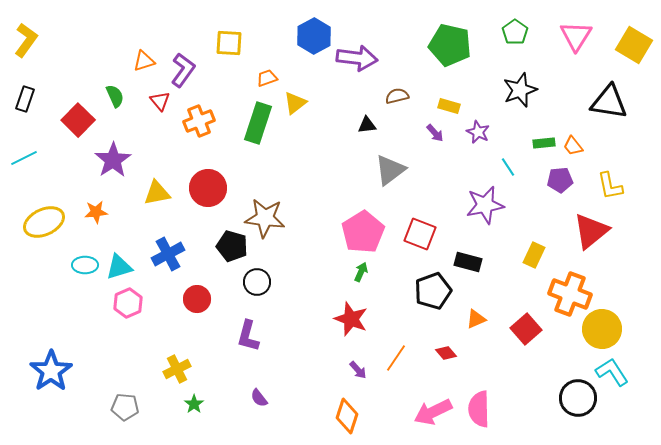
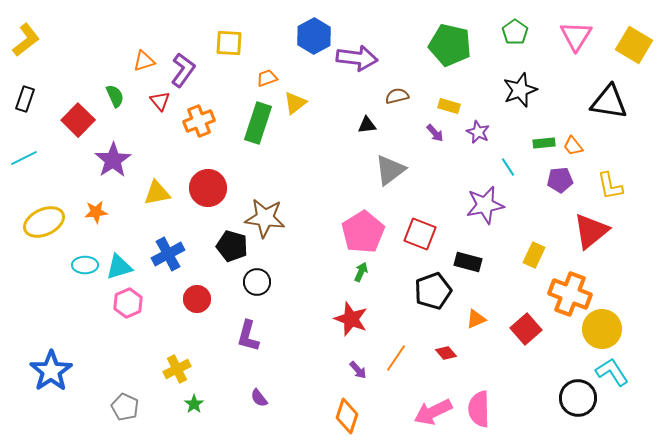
yellow L-shape at (26, 40): rotated 16 degrees clockwise
gray pentagon at (125, 407): rotated 20 degrees clockwise
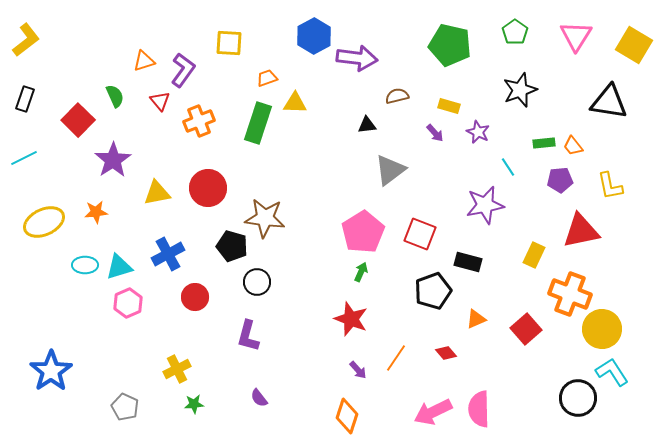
yellow triangle at (295, 103): rotated 40 degrees clockwise
red triangle at (591, 231): moved 10 px left; rotated 27 degrees clockwise
red circle at (197, 299): moved 2 px left, 2 px up
green star at (194, 404): rotated 30 degrees clockwise
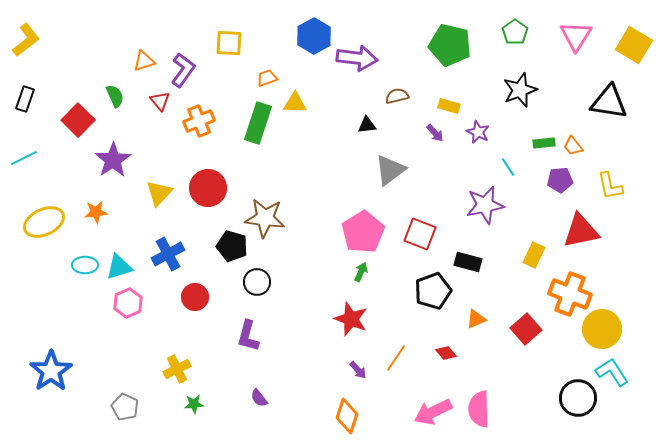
yellow triangle at (157, 193): moved 2 px right; rotated 36 degrees counterclockwise
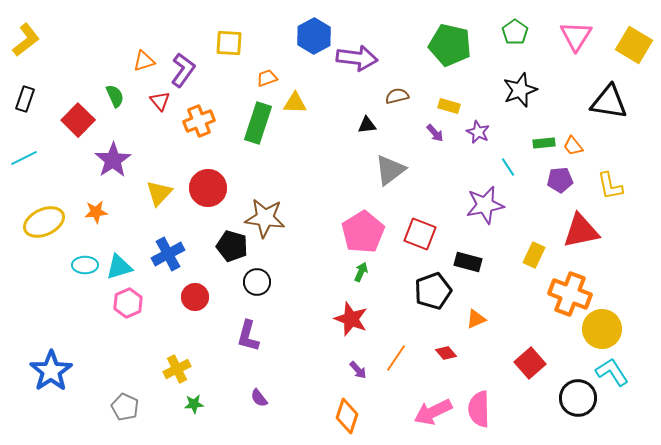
red square at (526, 329): moved 4 px right, 34 px down
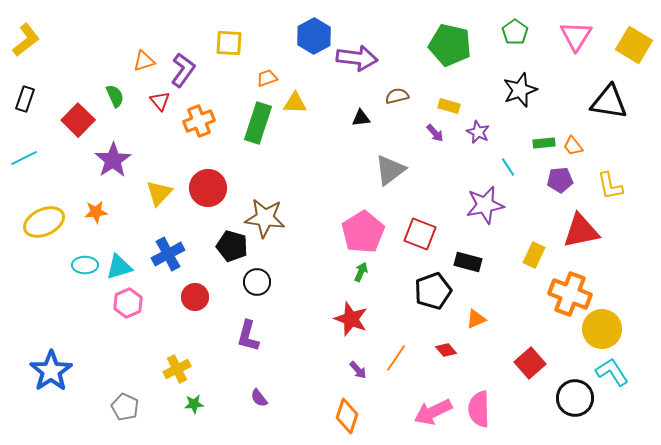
black triangle at (367, 125): moved 6 px left, 7 px up
red diamond at (446, 353): moved 3 px up
black circle at (578, 398): moved 3 px left
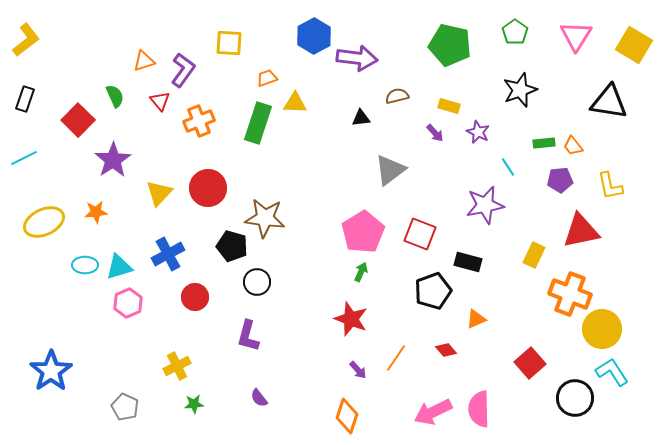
yellow cross at (177, 369): moved 3 px up
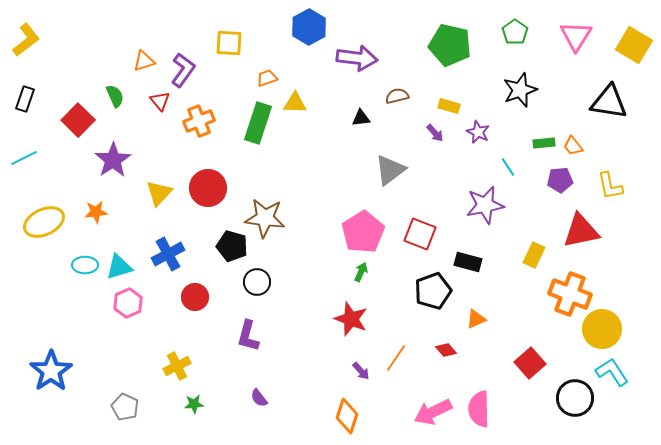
blue hexagon at (314, 36): moved 5 px left, 9 px up
purple arrow at (358, 370): moved 3 px right, 1 px down
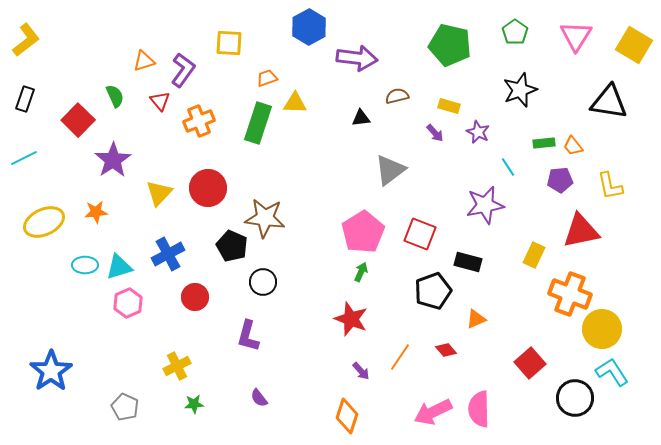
black pentagon at (232, 246): rotated 8 degrees clockwise
black circle at (257, 282): moved 6 px right
orange line at (396, 358): moved 4 px right, 1 px up
